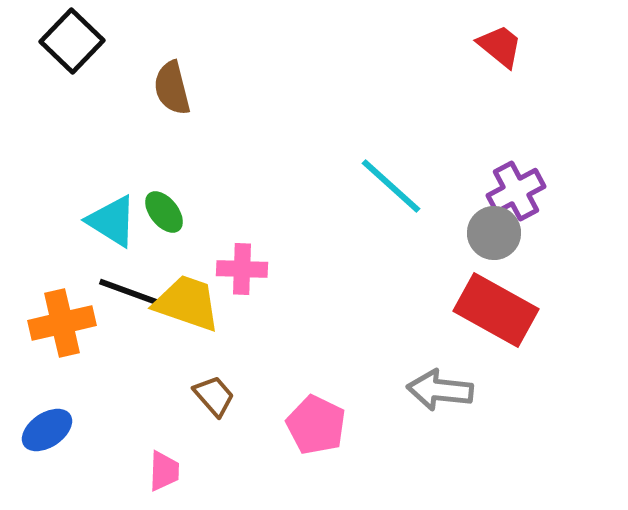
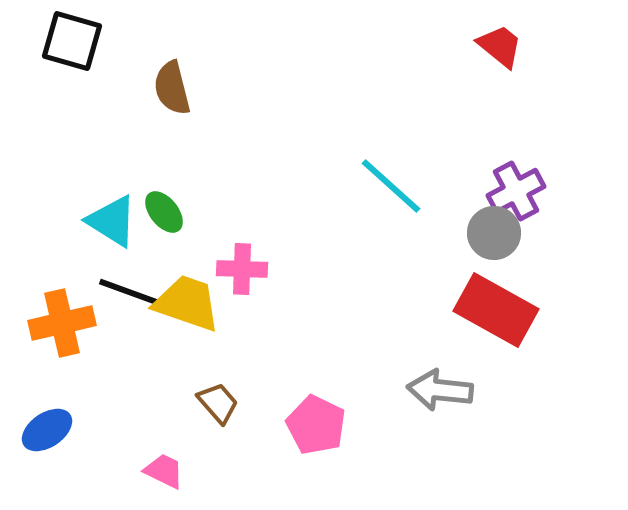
black square: rotated 28 degrees counterclockwise
brown trapezoid: moved 4 px right, 7 px down
pink trapezoid: rotated 66 degrees counterclockwise
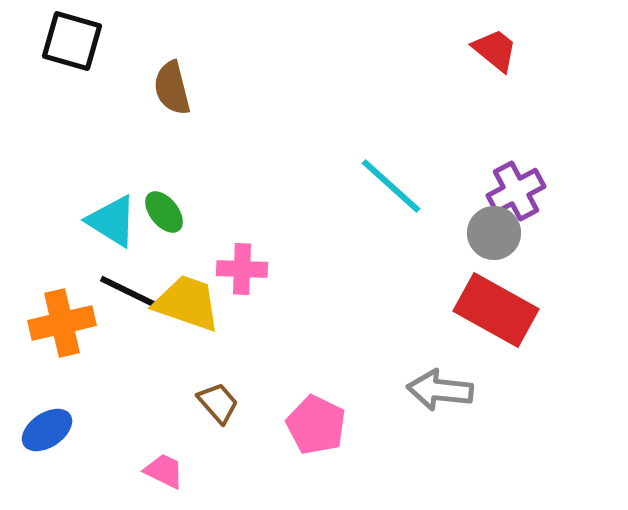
red trapezoid: moved 5 px left, 4 px down
black line: rotated 6 degrees clockwise
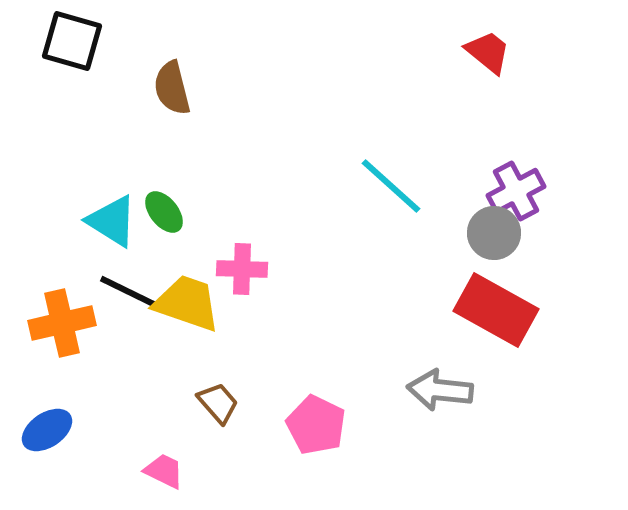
red trapezoid: moved 7 px left, 2 px down
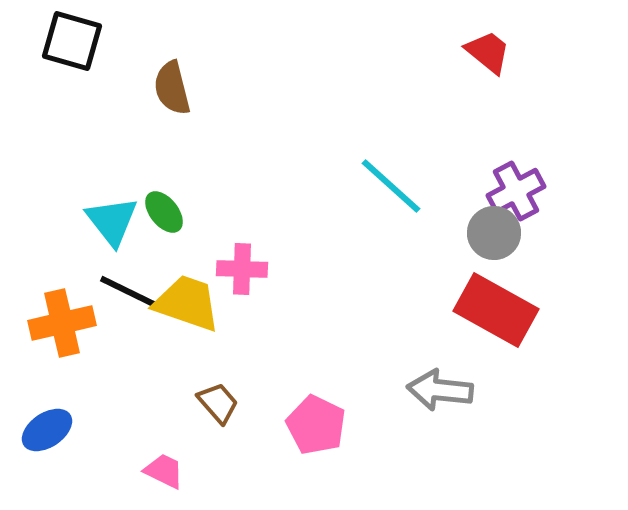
cyan triangle: rotated 20 degrees clockwise
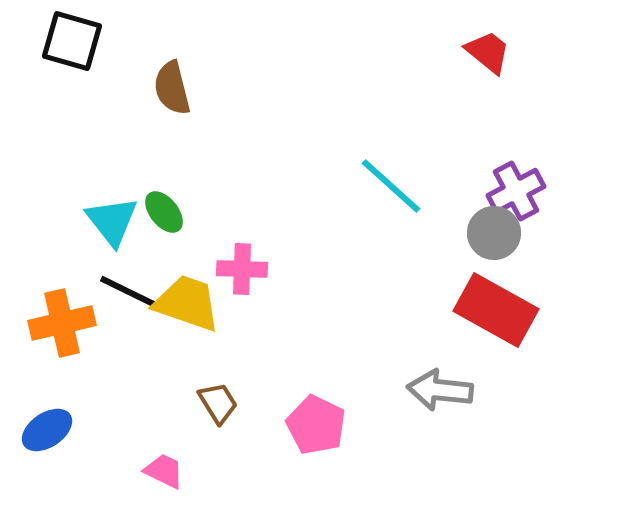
brown trapezoid: rotated 9 degrees clockwise
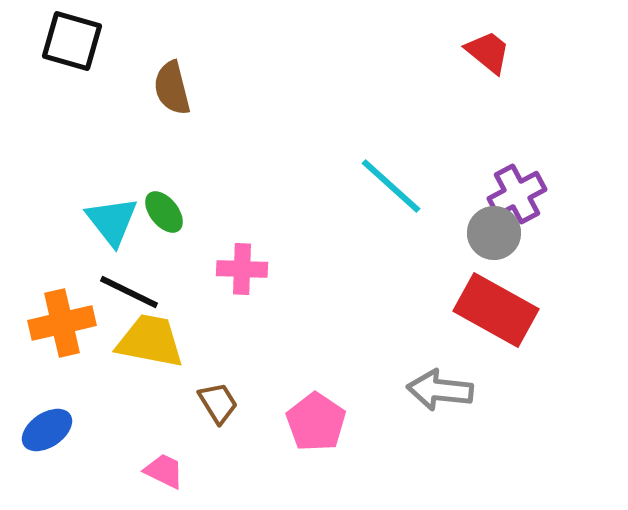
purple cross: moved 1 px right, 3 px down
yellow trapezoid: moved 37 px left, 38 px down; rotated 8 degrees counterclockwise
pink pentagon: moved 3 px up; rotated 8 degrees clockwise
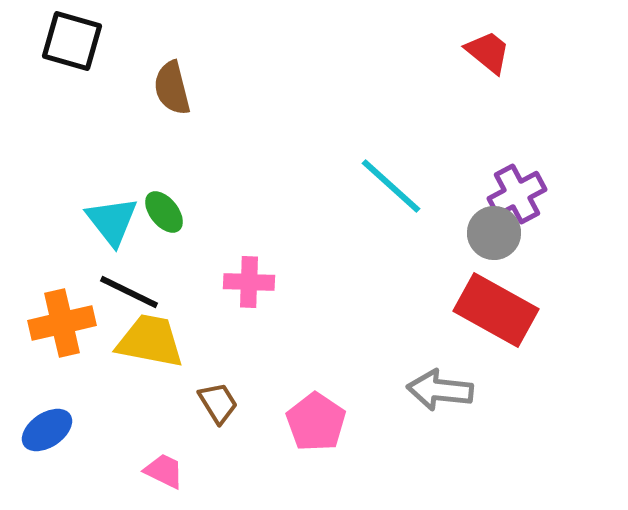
pink cross: moved 7 px right, 13 px down
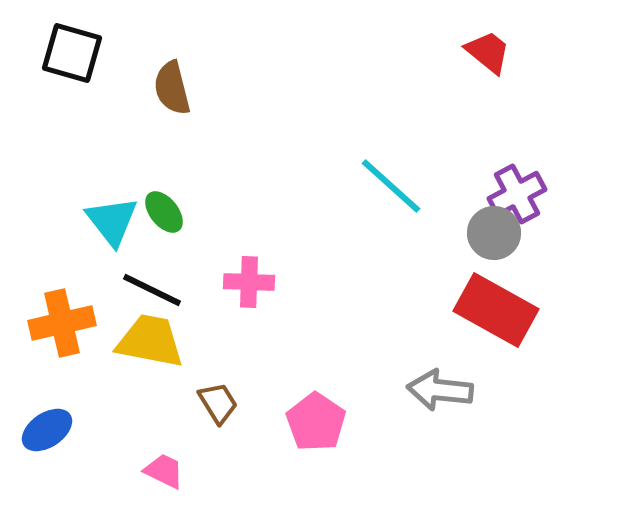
black square: moved 12 px down
black line: moved 23 px right, 2 px up
